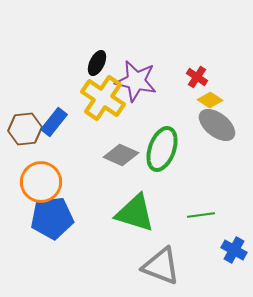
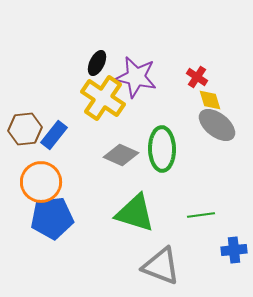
purple star: moved 4 px up
yellow diamond: rotated 40 degrees clockwise
blue rectangle: moved 13 px down
green ellipse: rotated 21 degrees counterclockwise
blue cross: rotated 35 degrees counterclockwise
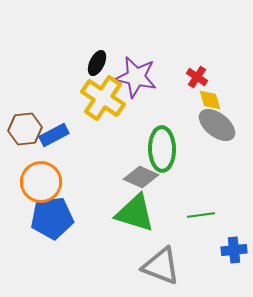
blue rectangle: rotated 24 degrees clockwise
gray diamond: moved 20 px right, 22 px down
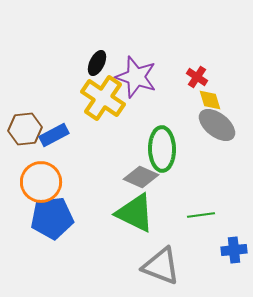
purple star: rotated 6 degrees clockwise
green triangle: rotated 9 degrees clockwise
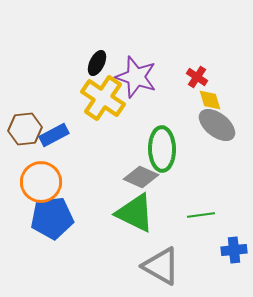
gray triangle: rotated 9 degrees clockwise
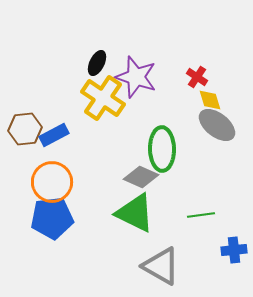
orange circle: moved 11 px right
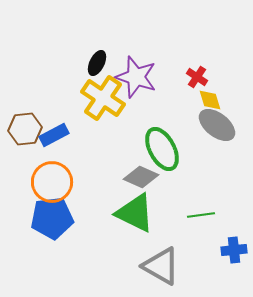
green ellipse: rotated 27 degrees counterclockwise
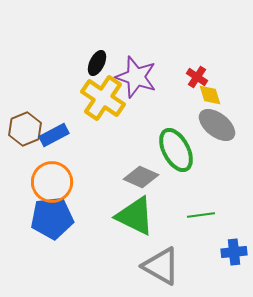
yellow diamond: moved 5 px up
brown hexagon: rotated 16 degrees counterclockwise
green ellipse: moved 14 px right, 1 px down
green triangle: moved 3 px down
blue cross: moved 2 px down
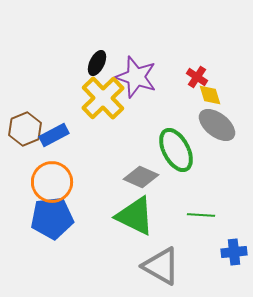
yellow cross: rotated 12 degrees clockwise
green line: rotated 12 degrees clockwise
